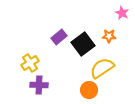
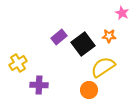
yellow cross: moved 12 px left
yellow semicircle: moved 1 px right, 1 px up
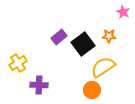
pink star: moved 1 px right, 1 px up
orange circle: moved 3 px right
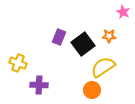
purple rectangle: rotated 28 degrees counterclockwise
yellow cross: rotated 36 degrees counterclockwise
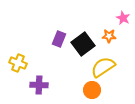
pink star: moved 6 px down
purple rectangle: moved 2 px down
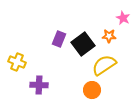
yellow cross: moved 1 px left, 1 px up
yellow semicircle: moved 1 px right, 2 px up
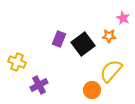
yellow semicircle: moved 7 px right, 6 px down; rotated 15 degrees counterclockwise
purple cross: rotated 30 degrees counterclockwise
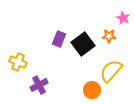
yellow cross: moved 1 px right
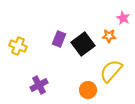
yellow cross: moved 16 px up
orange circle: moved 4 px left
